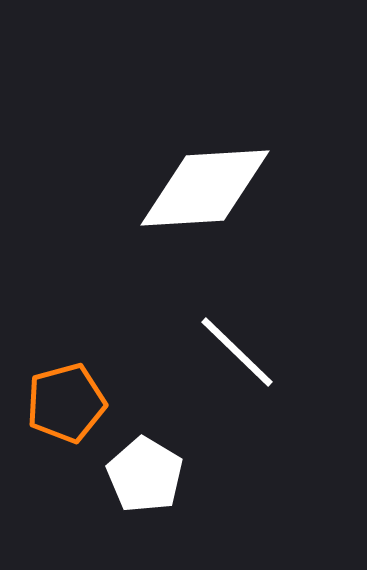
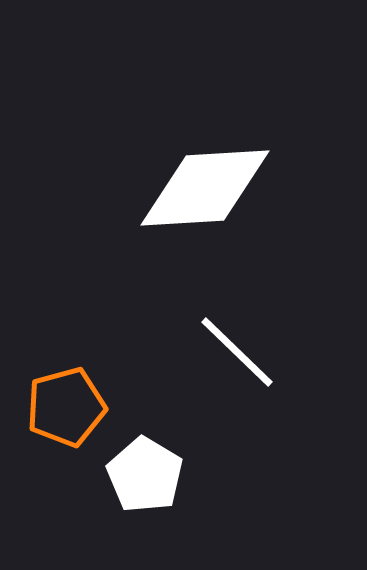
orange pentagon: moved 4 px down
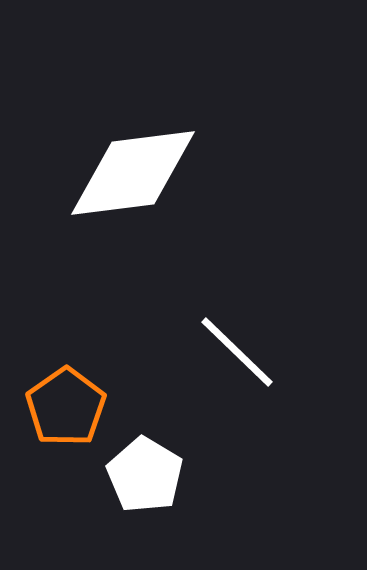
white diamond: moved 72 px left, 15 px up; rotated 4 degrees counterclockwise
orange pentagon: rotated 20 degrees counterclockwise
